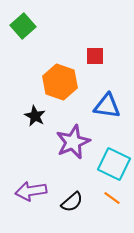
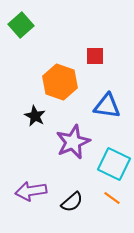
green square: moved 2 px left, 1 px up
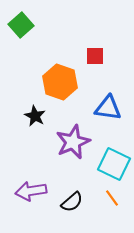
blue triangle: moved 1 px right, 2 px down
orange line: rotated 18 degrees clockwise
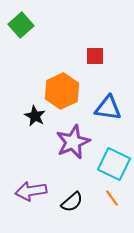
orange hexagon: moved 2 px right, 9 px down; rotated 16 degrees clockwise
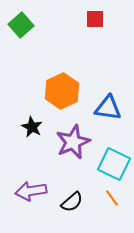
red square: moved 37 px up
black star: moved 3 px left, 11 px down
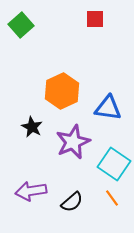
cyan square: rotated 8 degrees clockwise
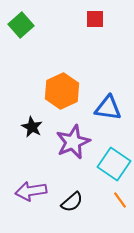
orange line: moved 8 px right, 2 px down
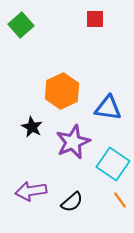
cyan square: moved 1 px left
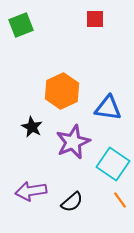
green square: rotated 20 degrees clockwise
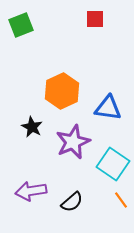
orange line: moved 1 px right
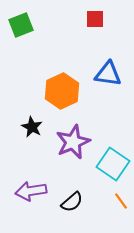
blue triangle: moved 34 px up
orange line: moved 1 px down
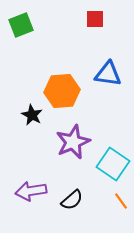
orange hexagon: rotated 20 degrees clockwise
black star: moved 12 px up
black semicircle: moved 2 px up
